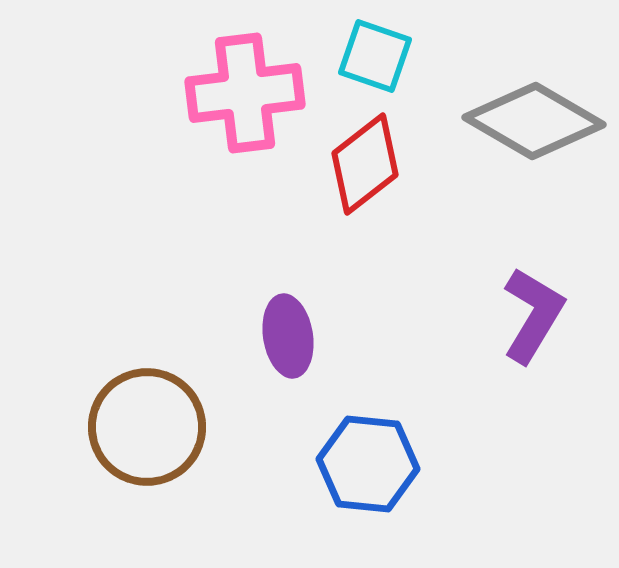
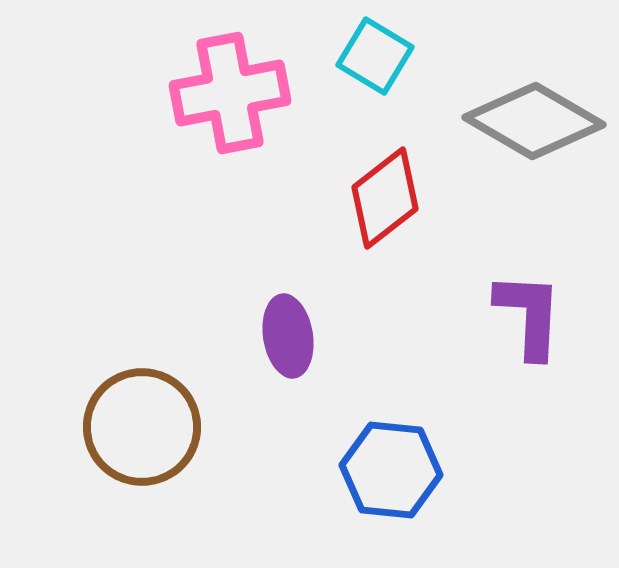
cyan square: rotated 12 degrees clockwise
pink cross: moved 15 px left; rotated 4 degrees counterclockwise
red diamond: moved 20 px right, 34 px down
purple L-shape: moved 4 px left; rotated 28 degrees counterclockwise
brown circle: moved 5 px left
blue hexagon: moved 23 px right, 6 px down
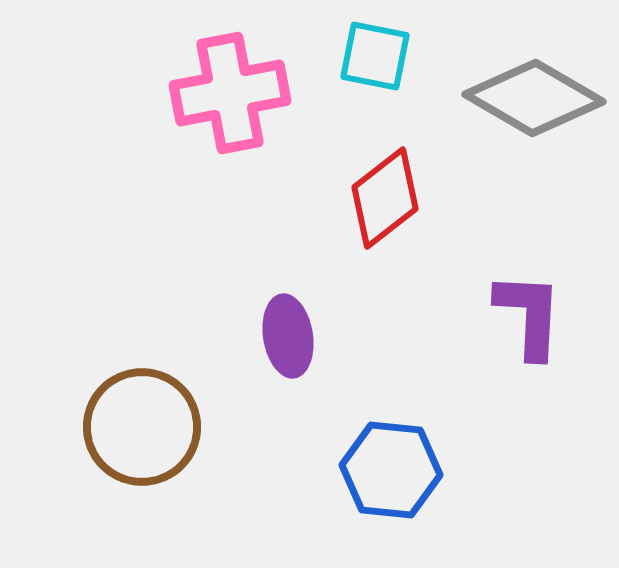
cyan square: rotated 20 degrees counterclockwise
gray diamond: moved 23 px up
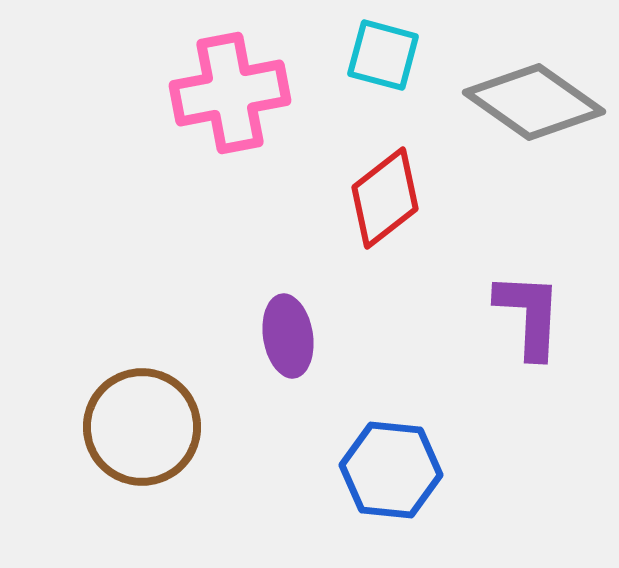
cyan square: moved 8 px right, 1 px up; rotated 4 degrees clockwise
gray diamond: moved 4 px down; rotated 5 degrees clockwise
